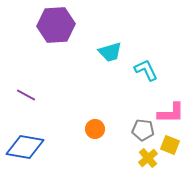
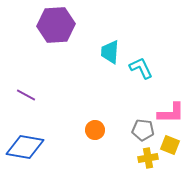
cyan trapezoid: rotated 110 degrees clockwise
cyan L-shape: moved 5 px left, 2 px up
orange circle: moved 1 px down
yellow cross: rotated 30 degrees clockwise
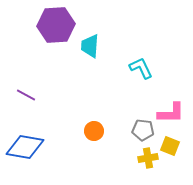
cyan trapezoid: moved 20 px left, 6 px up
orange circle: moved 1 px left, 1 px down
yellow square: moved 1 px down
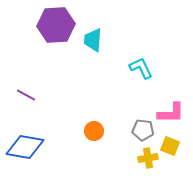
cyan trapezoid: moved 3 px right, 6 px up
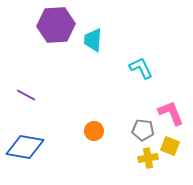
pink L-shape: rotated 112 degrees counterclockwise
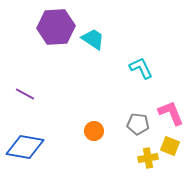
purple hexagon: moved 2 px down
cyan trapezoid: moved 1 px up; rotated 120 degrees clockwise
purple line: moved 1 px left, 1 px up
gray pentagon: moved 5 px left, 6 px up
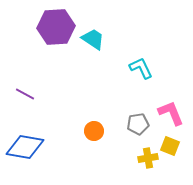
gray pentagon: rotated 15 degrees counterclockwise
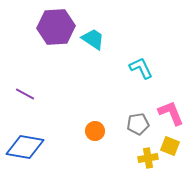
orange circle: moved 1 px right
